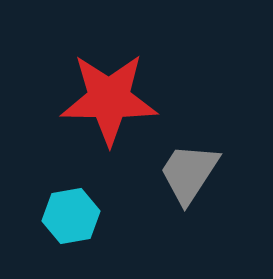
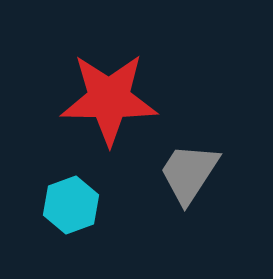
cyan hexagon: moved 11 px up; rotated 10 degrees counterclockwise
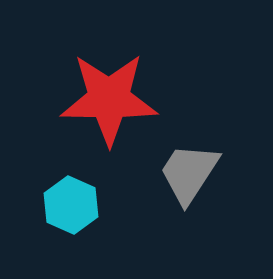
cyan hexagon: rotated 16 degrees counterclockwise
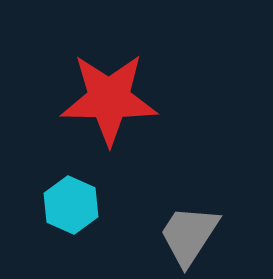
gray trapezoid: moved 62 px down
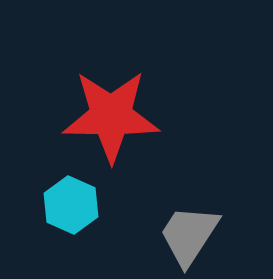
red star: moved 2 px right, 17 px down
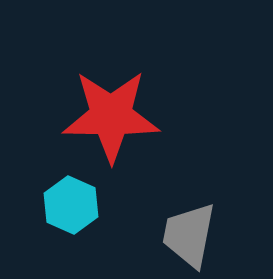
gray trapezoid: rotated 22 degrees counterclockwise
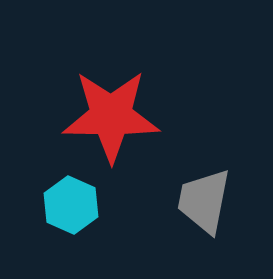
gray trapezoid: moved 15 px right, 34 px up
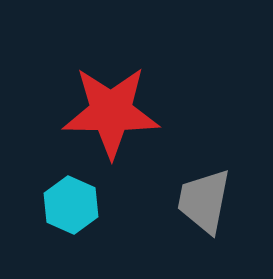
red star: moved 4 px up
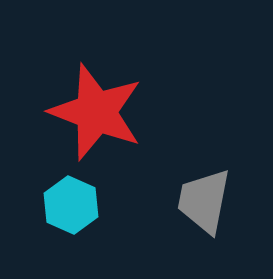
red star: moved 15 px left; rotated 20 degrees clockwise
